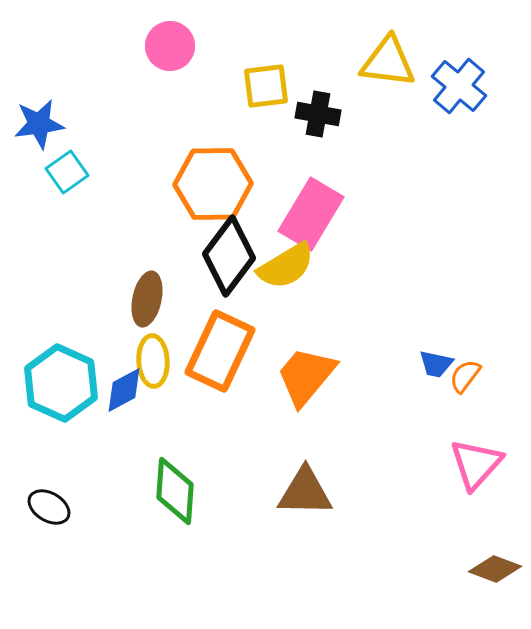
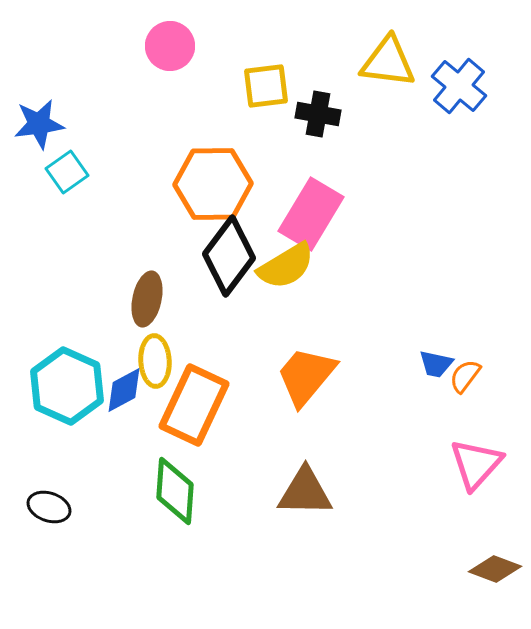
orange rectangle: moved 26 px left, 54 px down
yellow ellipse: moved 2 px right
cyan hexagon: moved 6 px right, 3 px down
black ellipse: rotated 12 degrees counterclockwise
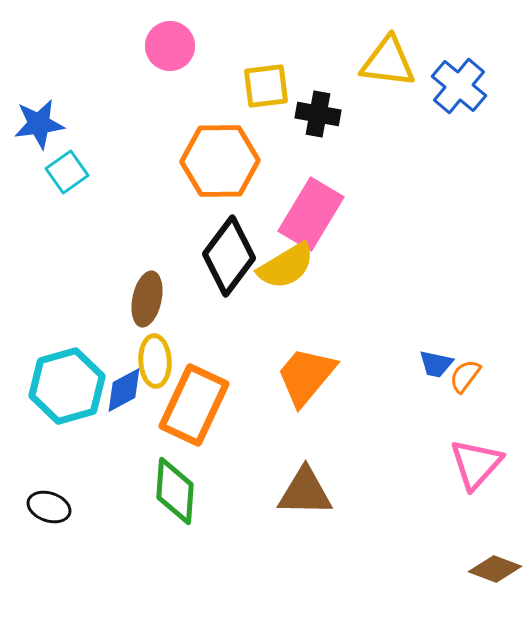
orange hexagon: moved 7 px right, 23 px up
cyan hexagon: rotated 20 degrees clockwise
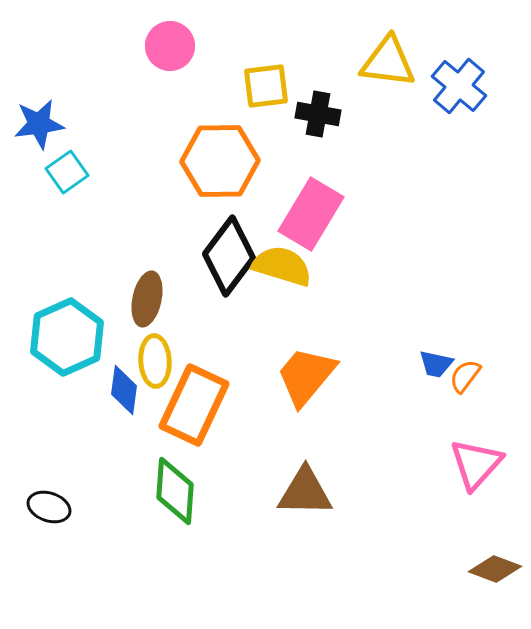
yellow semicircle: moved 4 px left; rotated 132 degrees counterclockwise
cyan hexagon: moved 49 px up; rotated 8 degrees counterclockwise
blue diamond: rotated 54 degrees counterclockwise
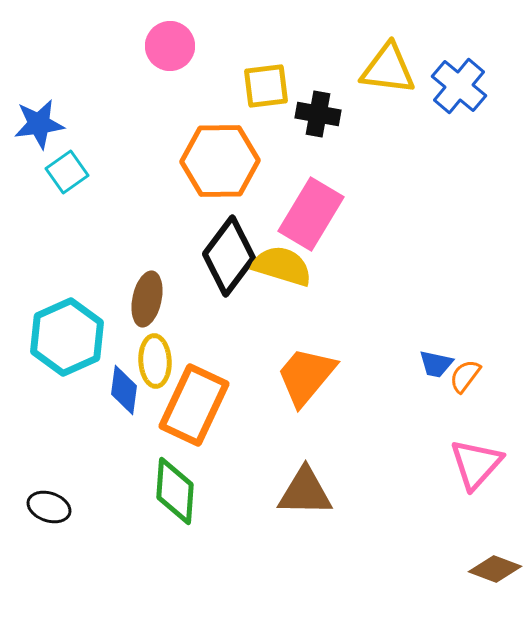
yellow triangle: moved 7 px down
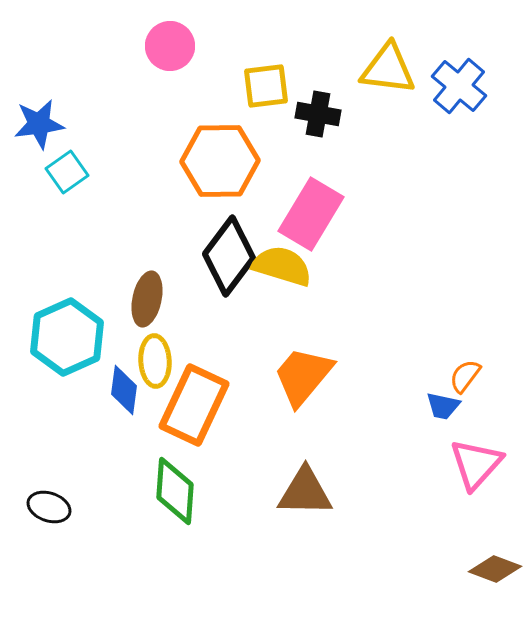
blue trapezoid: moved 7 px right, 42 px down
orange trapezoid: moved 3 px left
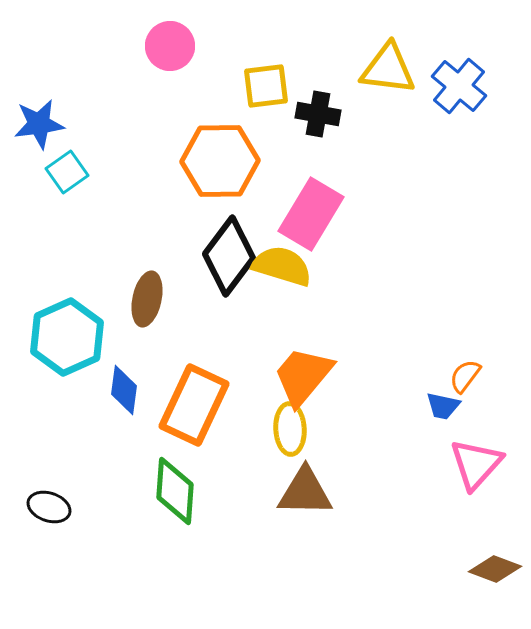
yellow ellipse: moved 135 px right, 68 px down
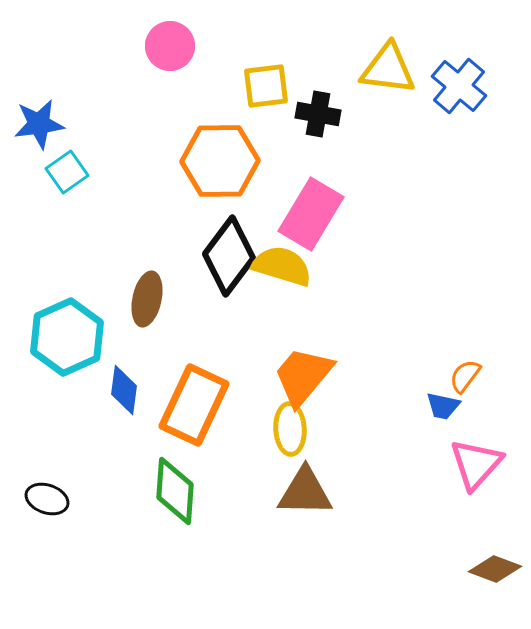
black ellipse: moved 2 px left, 8 px up
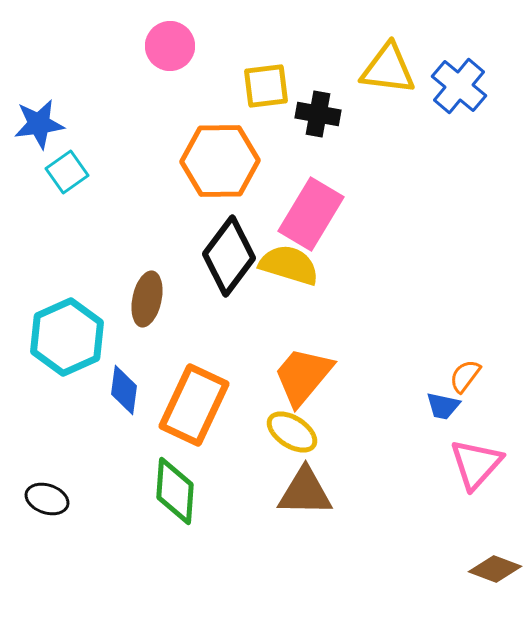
yellow semicircle: moved 7 px right, 1 px up
yellow ellipse: moved 2 px right, 3 px down; rotated 54 degrees counterclockwise
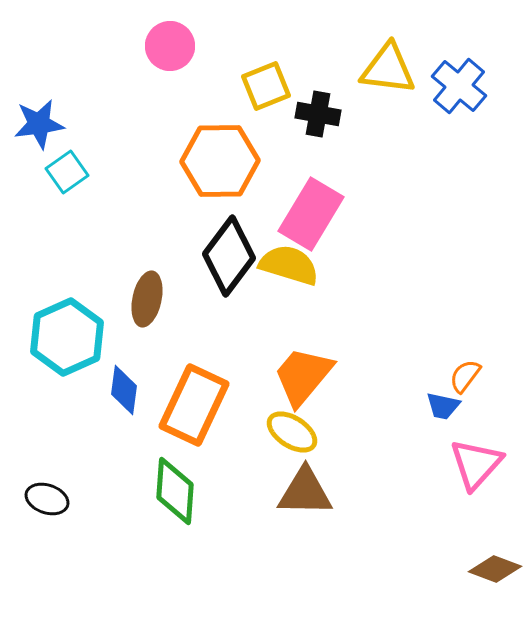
yellow square: rotated 15 degrees counterclockwise
